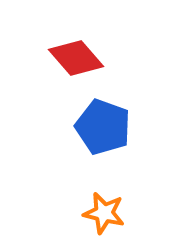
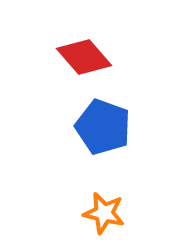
red diamond: moved 8 px right, 1 px up
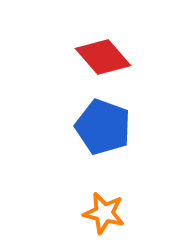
red diamond: moved 19 px right
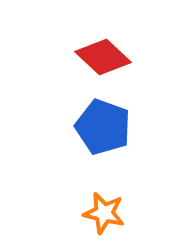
red diamond: rotated 6 degrees counterclockwise
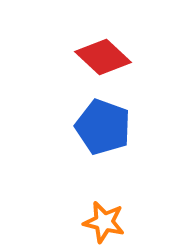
orange star: moved 9 px down
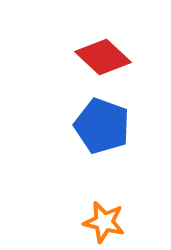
blue pentagon: moved 1 px left, 1 px up
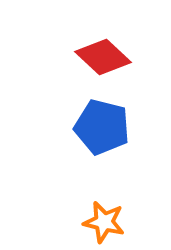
blue pentagon: moved 1 px down; rotated 6 degrees counterclockwise
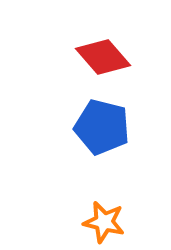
red diamond: rotated 6 degrees clockwise
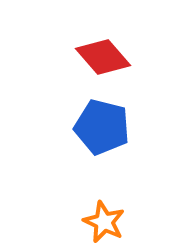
orange star: rotated 12 degrees clockwise
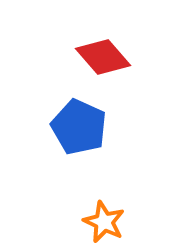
blue pentagon: moved 23 px left; rotated 10 degrees clockwise
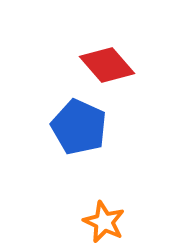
red diamond: moved 4 px right, 8 px down
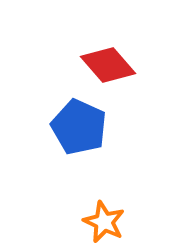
red diamond: moved 1 px right
